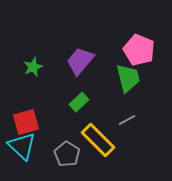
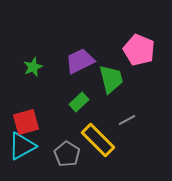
purple trapezoid: rotated 24 degrees clockwise
green trapezoid: moved 17 px left, 1 px down
cyan triangle: rotated 48 degrees clockwise
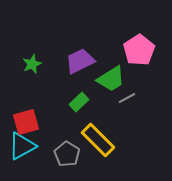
pink pentagon: rotated 16 degrees clockwise
green star: moved 1 px left, 3 px up
green trapezoid: rotated 72 degrees clockwise
gray line: moved 22 px up
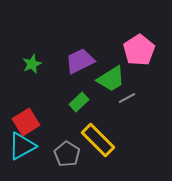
red square: rotated 16 degrees counterclockwise
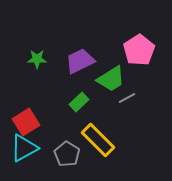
green star: moved 5 px right, 5 px up; rotated 24 degrees clockwise
cyan triangle: moved 2 px right, 2 px down
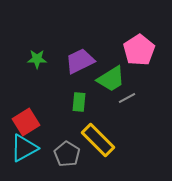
green rectangle: rotated 42 degrees counterclockwise
